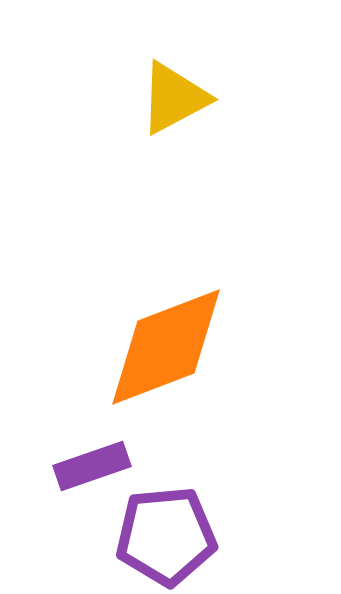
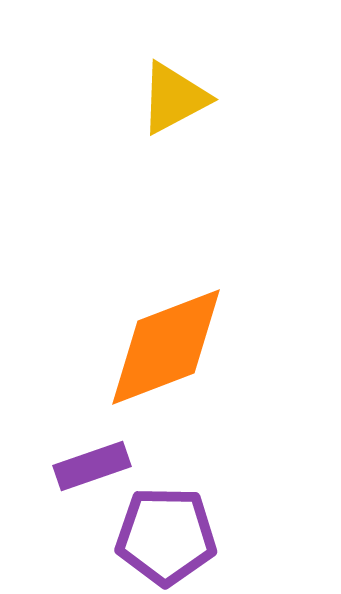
purple pentagon: rotated 6 degrees clockwise
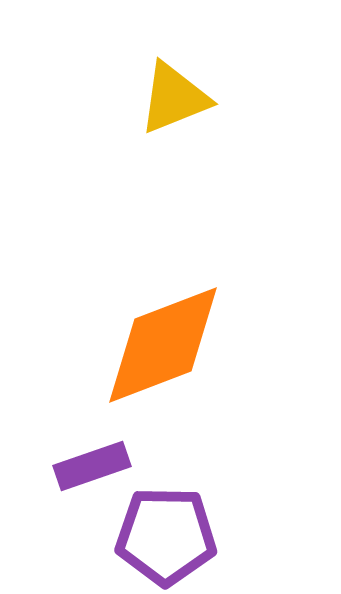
yellow triangle: rotated 6 degrees clockwise
orange diamond: moved 3 px left, 2 px up
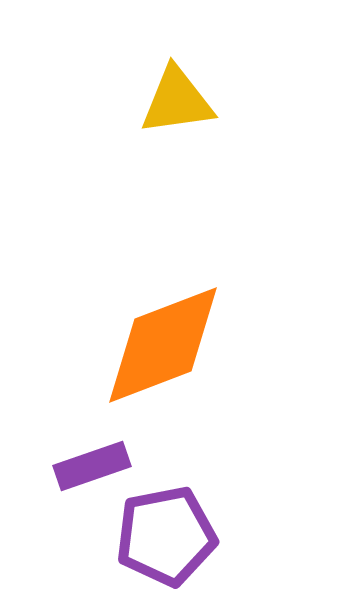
yellow triangle: moved 3 px right, 3 px down; rotated 14 degrees clockwise
purple pentagon: rotated 12 degrees counterclockwise
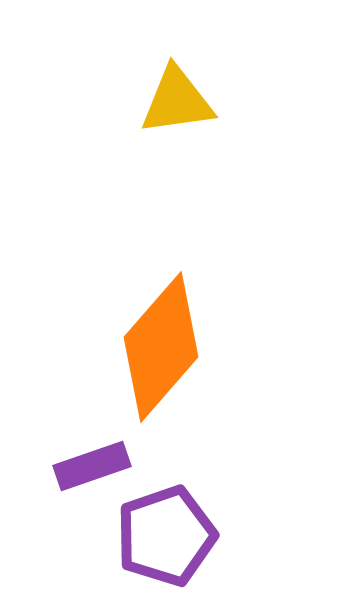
orange diamond: moved 2 px left, 2 px down; rotated 28 degrees counterclockwise
purple pentagon: rotated 8 degrees counterclockwise
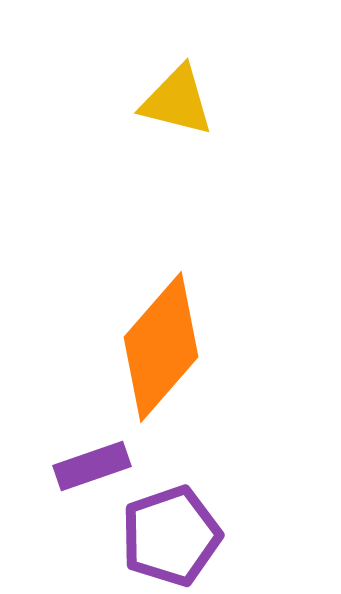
yellow triangle: rotated 22 degrees clockwise
purple pentagon: moved 5 px right
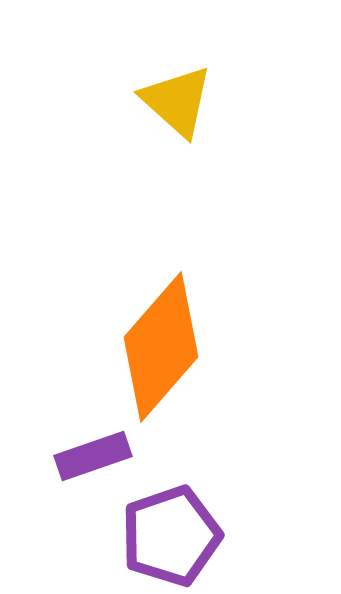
yellow triangle: rotated 28 degrees clockwise
purple rectangle: moved 1 px right, 10 px up
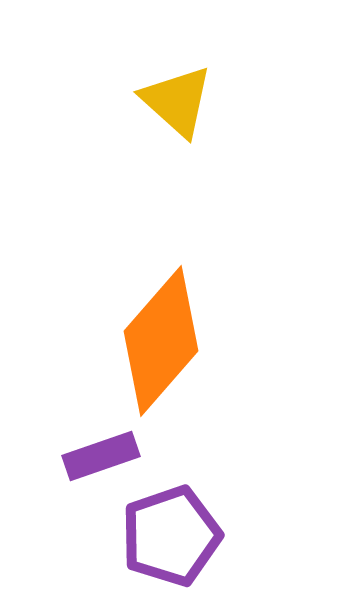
orange diamond: moved 6 px up
purple rectangle: moved 8 px right
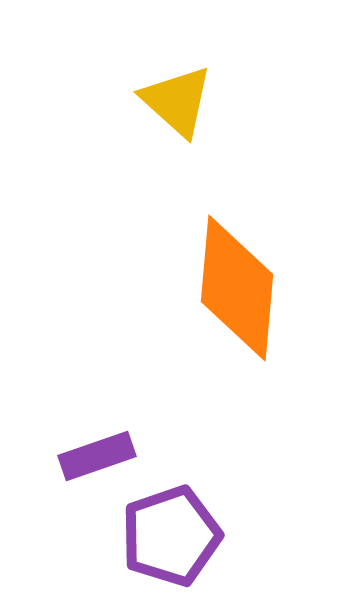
orange diamond: moved 76 px right, 53 px up; rotated 36 degrees counterclockwise
purple rectangle: moved 4 px left
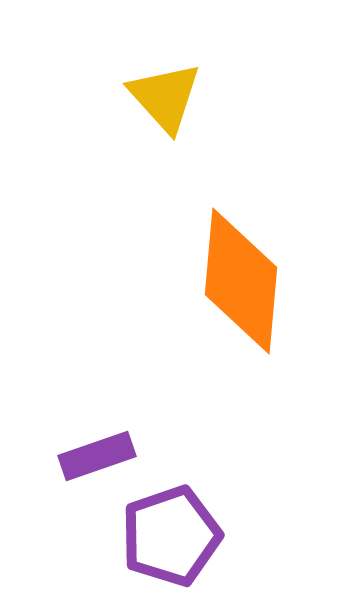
yellow triangle: moved 12 px left, 4 px up; rotated 6 degrees clockwise
orange diamond: moved 4 px right, 7 px up
